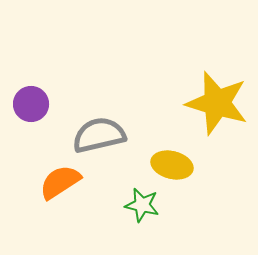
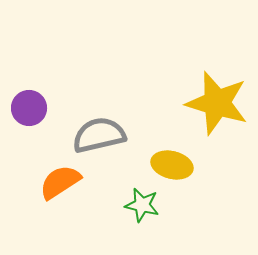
purple circle: moved 2 px left, 4 px down
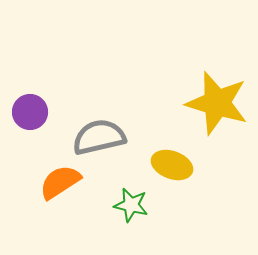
purple circle: moved 1 px right, 4 px down
gray semicircle: moved 2 px down
yellow ellipse: rotated 6 degrees clockwise
green star: moved 11 px left
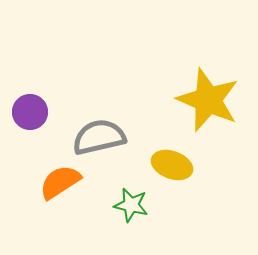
yellow star: moved 9 px left, 3 px up; rotated 6 degrees clockwise
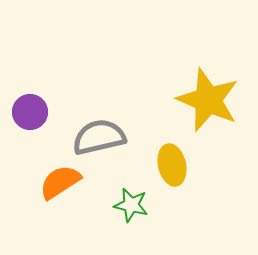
yellow ellipse: rotated 57 degrees clockwise
